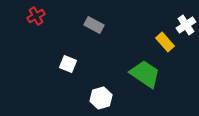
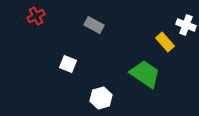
white cross: rotated 36 degrees counterclockwise
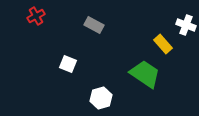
yellow rectangle: moved 2 px left, 2 px down
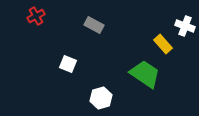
white cross: moved 1 px left, 1 px down
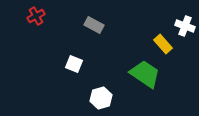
white square: moved 6 px right
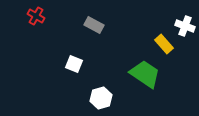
red cross: rotated 30 degrees counterclockwise
yellow rectangle: moved 1 px right
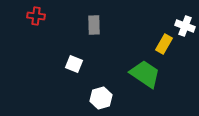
red cross: rotated 24 degrees counterclockwise
gray rectangle: rotated 60 degrees clockwise
yellow rectangle: rotated 72 degrees clockwise
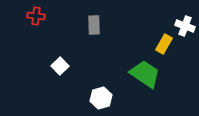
white square: moved 14 px left, 2 px down; rotated 24 degrees clockwise
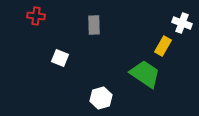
white cross: moved 3 px left, 3 px up
yellow rectangle: moved 1 px left, 2 px down
white square: moved 8 px up; rotated 24 degrees counterclockwise
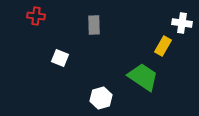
white cross: rotated 12 degrees counterclockwise
green trapezoid: moved 2 px left, 3 px down
